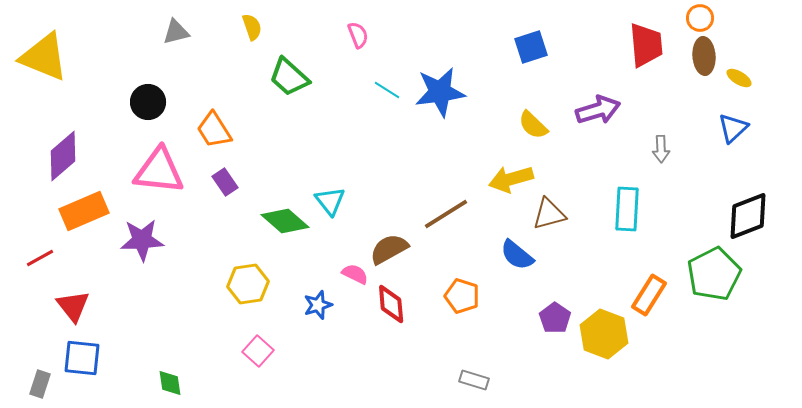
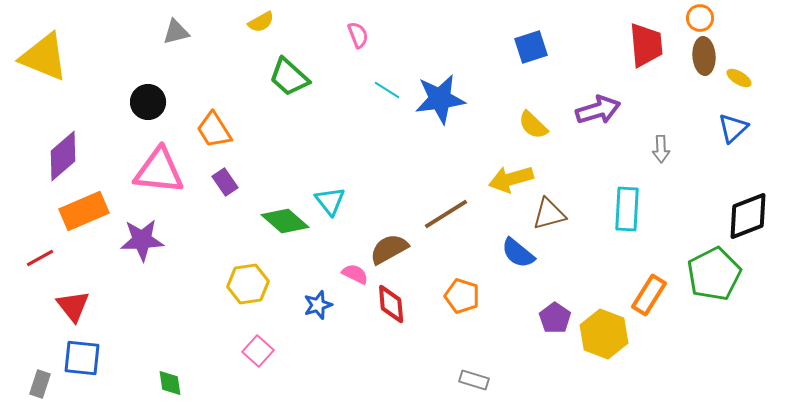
yellow semicircle at (252, 27): moved 9 px right, 5 px up; rotated 80 degrees clockwise
blue star at (440, 92): moved 7 px down
blue semicircle at (517, 255): moved 1 px right, 2 px up
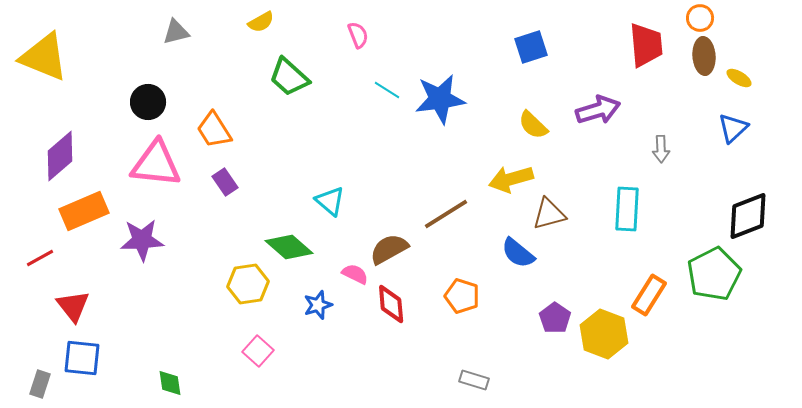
purple diamond at (63, 156): moved 3 px left
pink triangle at (159, 171): moved 3 px left, 7 px up
cyan triangle at (330, 201): rotated 12 degrees counterclockwise
green diamond at (285, 221): moved 4 px right, 26 px down
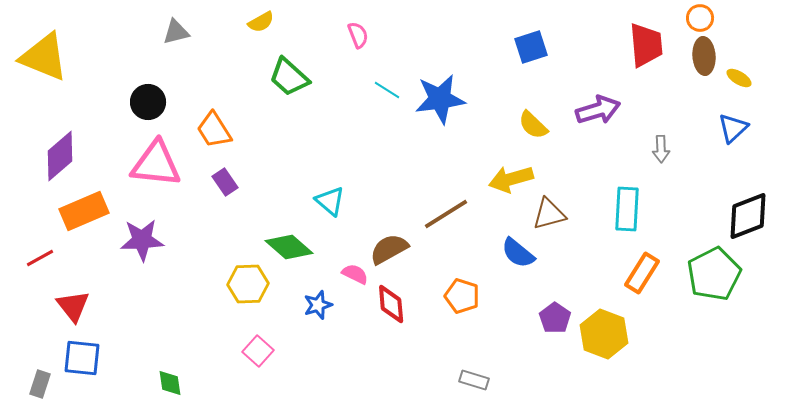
yellow hexagon at (248, 284): rotated 6 degrees clockwise
orange rectangle at (649, 295): moved 7 px left, 22 px up
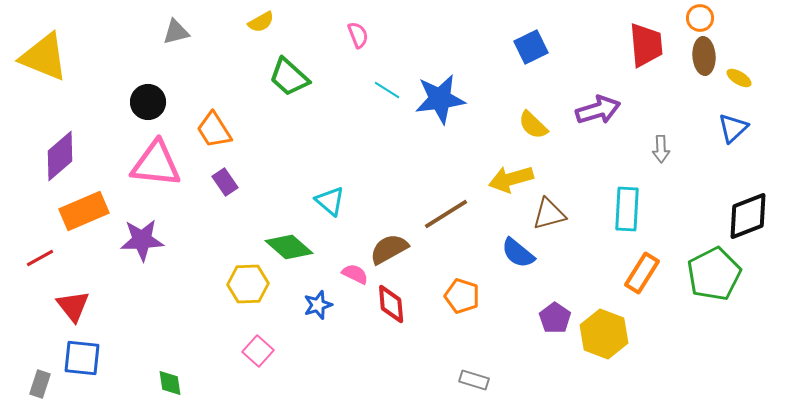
blue square at (531, 47): rotated 8 degrees counterclockwise
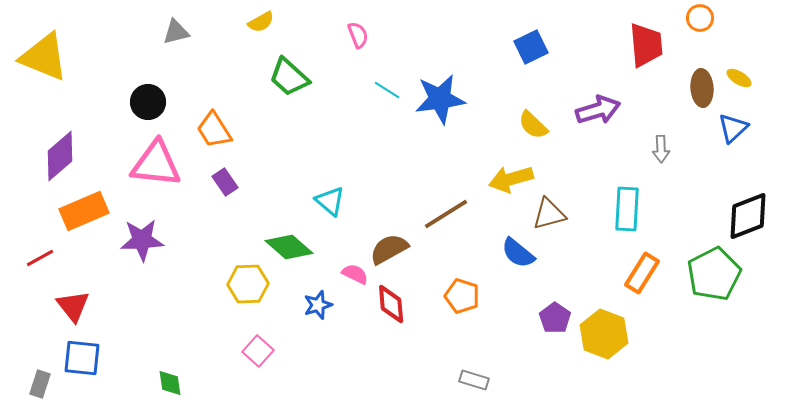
brown ellipse at (704, 56): moved 2 px left, 32 px down
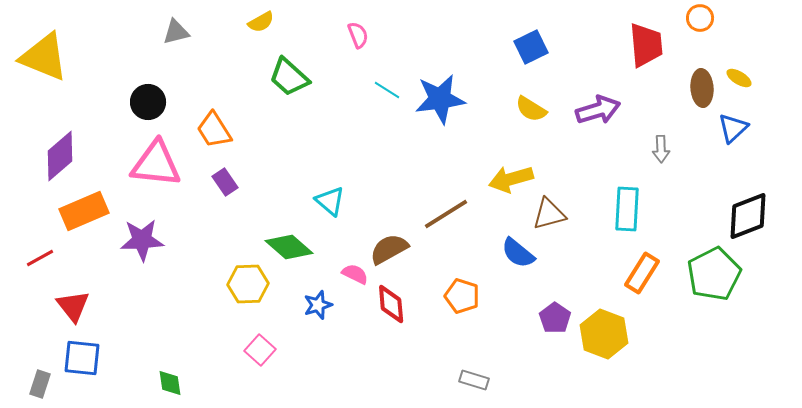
yellow semicircle at (533, 125): moved 2 px left, 16 px up; rotated 12 degrees counterclockwise
pink square at (258, 351): moved 2 px right, 1 px up
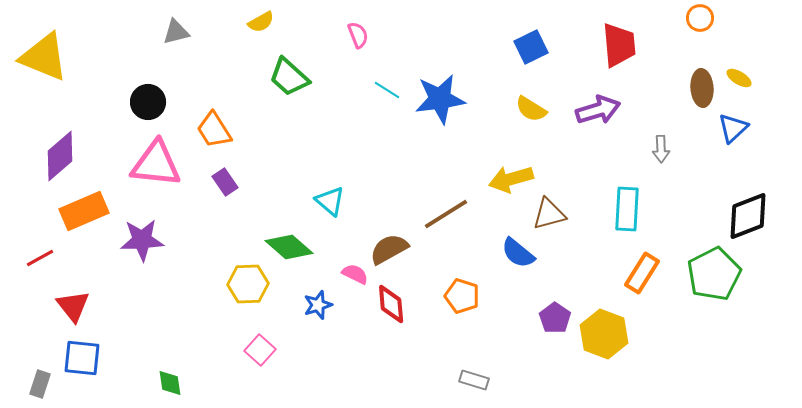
red trapezoid at (646, 45): moved 27 px left
